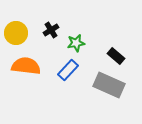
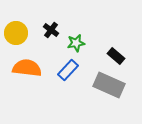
black cross: rotated 21 degrees counterclockwise
orange semicircle: moved 1 px right, 2 px down
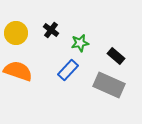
green star: moved 4 px right
orange semicircle: moved 9 px left, 3 px down; rotated 12 degrees clockwise
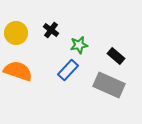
green star: moved 1 px left, 2 px down
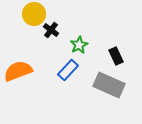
yellow circle: moved 18 px right, 19 px up
green star: rotated 18 degrees counterclockwise
black rectangle: rotated 24 degrees clockwise
orange semicircle: rotated 40 degrees counterclockwise
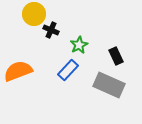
black cross: rotated 14 degrees counterclockwise
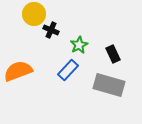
black rectangle: moved 3 px left, 2 px up
gray rectangle: rotated 8 degrees counterclockwise
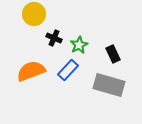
black cross: moved 3 px right, 8 px down
orange semicircle: moved 13 px right
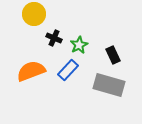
black rectangle: moved 1 px down
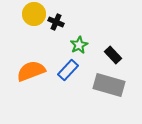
black cross: moved 2 px right, 16 px up
black rectangle: rotated 18 degrees counterclockwise
